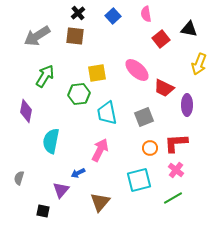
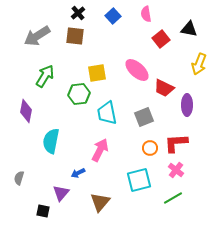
purple triangle: moved 3 px down
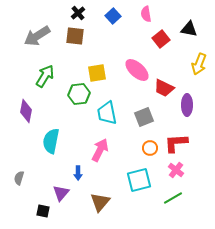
blue arrow: rotated 64 degrees counterclockwise
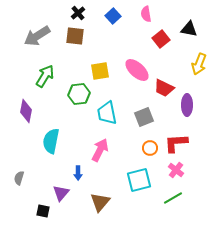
yellow square: moved 3 px right, 2 px up
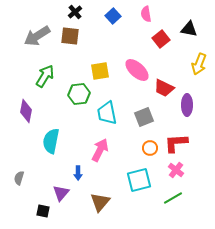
black cross: moved 3 px left, 1 px up
brown square: moved 5 px left
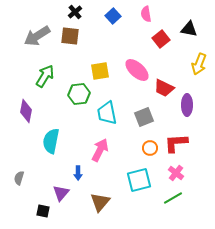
pink cross: moved 3 px down
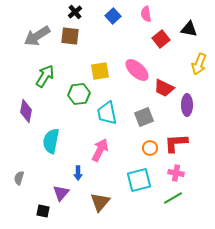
pink cross: rotated 28 degrees counterclockwise
